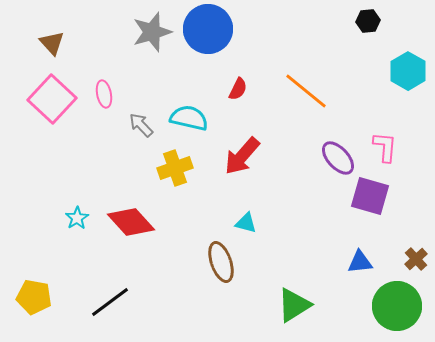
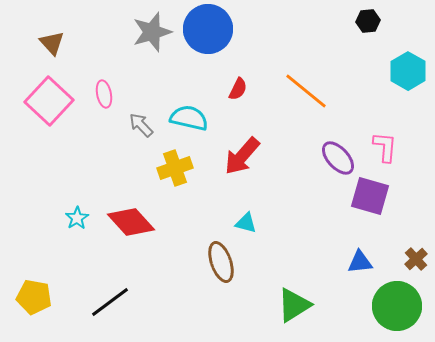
pink square: moved 3 px left, 2 px down
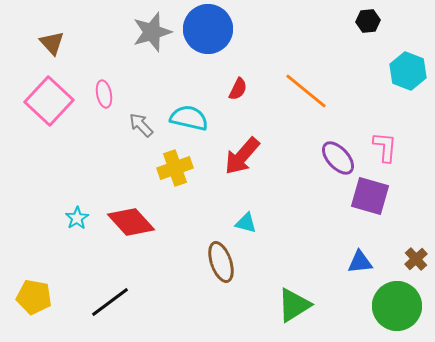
cyan hexagon: rotated 9 degrees counterclockwise
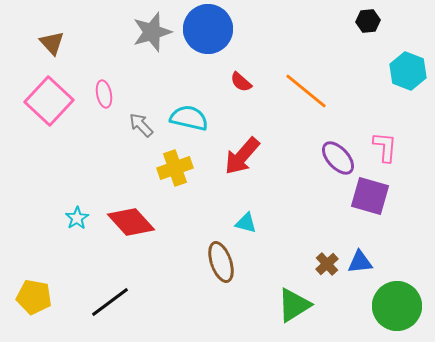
red semicircle: moved 3 px right, 7 px up; rotated 105 degrees clockwise
brown cross: moved 89 px left, 5 px down
